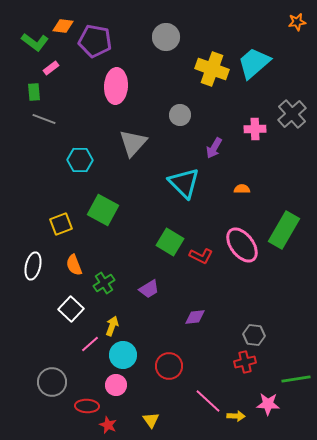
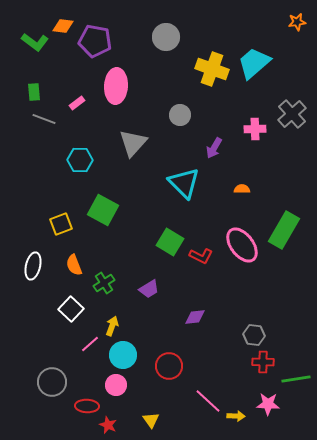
pink rectangle at (51, 68): moved 26 px right, 35 px down
red cross at (245, 362): moved 18 px right; rotated 15 degrees clockwise
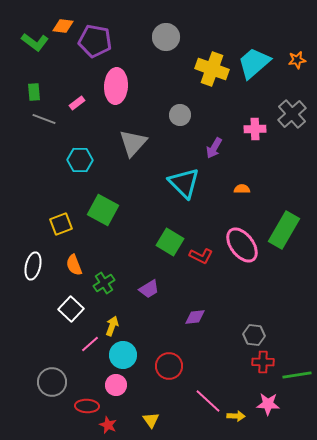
orange star at (297, 22): moved 38 px down
green line at (296, 379): moved 1 px right, 4 px up
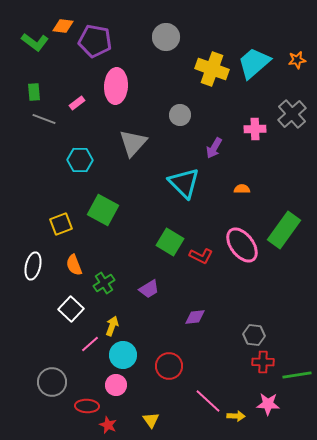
green rectangle at (284, 230): rotated 6 degrees clockwise
